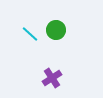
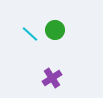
green circle: moved 1 px left
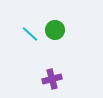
purple cross: moved 1 px down; rotated 18 degrees clockwise
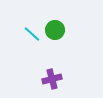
cyan line: moved 2 px right
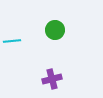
cyan line: moved 20 px left, 7 px down; rotated 48 degrees counterclockwise
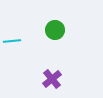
purple cross: rotated 24 degrees counterclockwise
